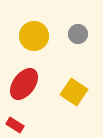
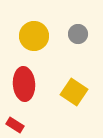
red ellipse: rotated 40 degrees counterclockwise
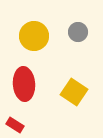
gray circle: moved 2 px up
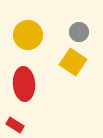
gray circle: moved 1 px right
yellow circle: moved 6 px left, 1 px up
yellow square: moved 1 px left, 30 px up
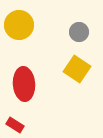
yellow circle: moved 9 px left, 10 px up
yellow square: moved 4 px right, 7 px down
